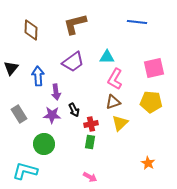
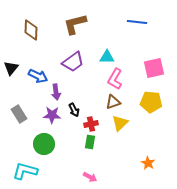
blue arrow: rotated 120 degrees clockwise
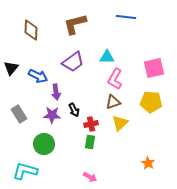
blue line: moved 11 px left, 5 px up
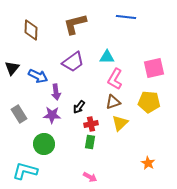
black triangle: moved 1 px right
yellow pentagon: moved 2 px left
black arrow: moved 5 px right, 3 px up; rotated 64 degrees clockwise
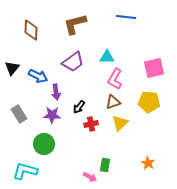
green rectangle: moved 15 px right, 23 px down
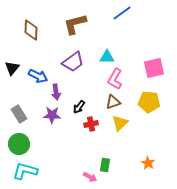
blue line: moved 4 px left, 4 px up; rotated 42 degrees counterclockwise
green circle: moved 25 px left
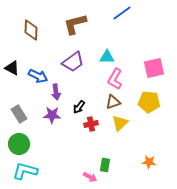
black triangle: rotated 42 degrees counterclockwise
orange star: moved 1 px right, 1 px up; rotated 24 degrees counterclockwise
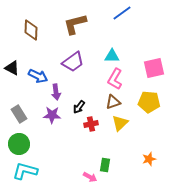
cyan triangle: moved 5 px right, 1 px up
orange star: moved 3 px up; rotated 24 degrees counterclockwise
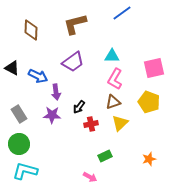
yellow pentagon: rotated 15 degrees clockwise
green rectangle: moved 9 px up; rotated 56 degrees clockwise
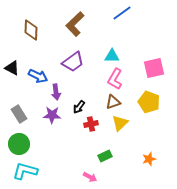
brown L-shape: rotated 30 degrees counterclockwise
